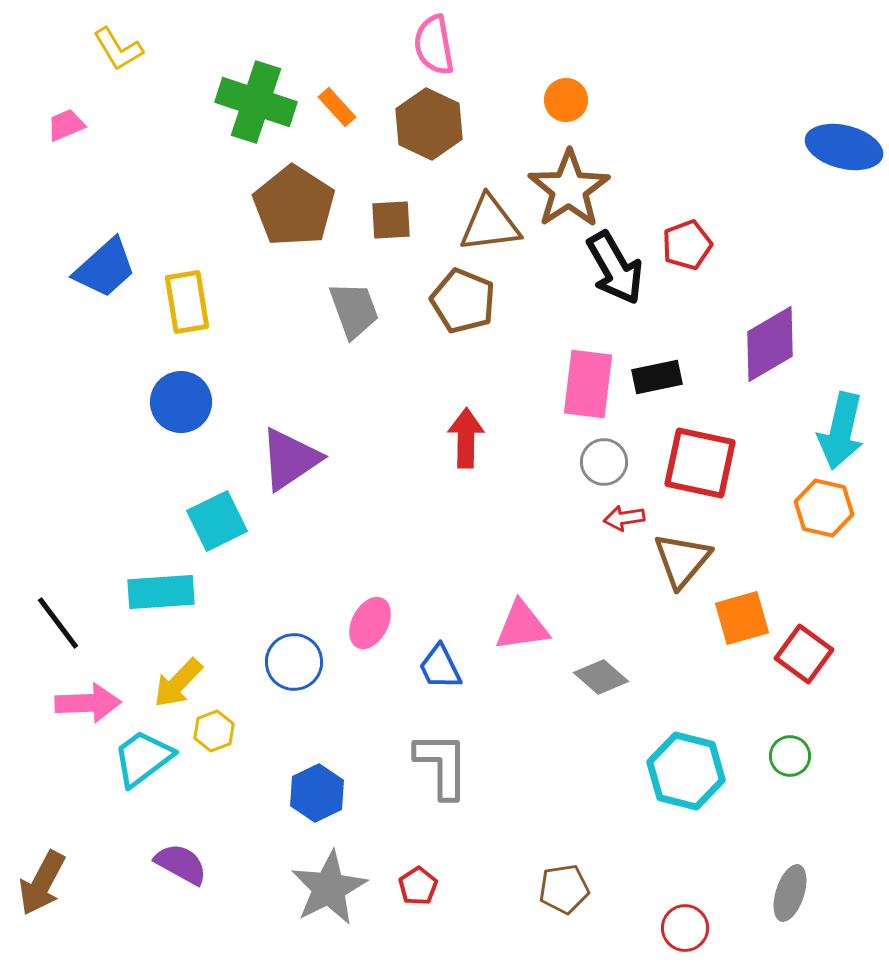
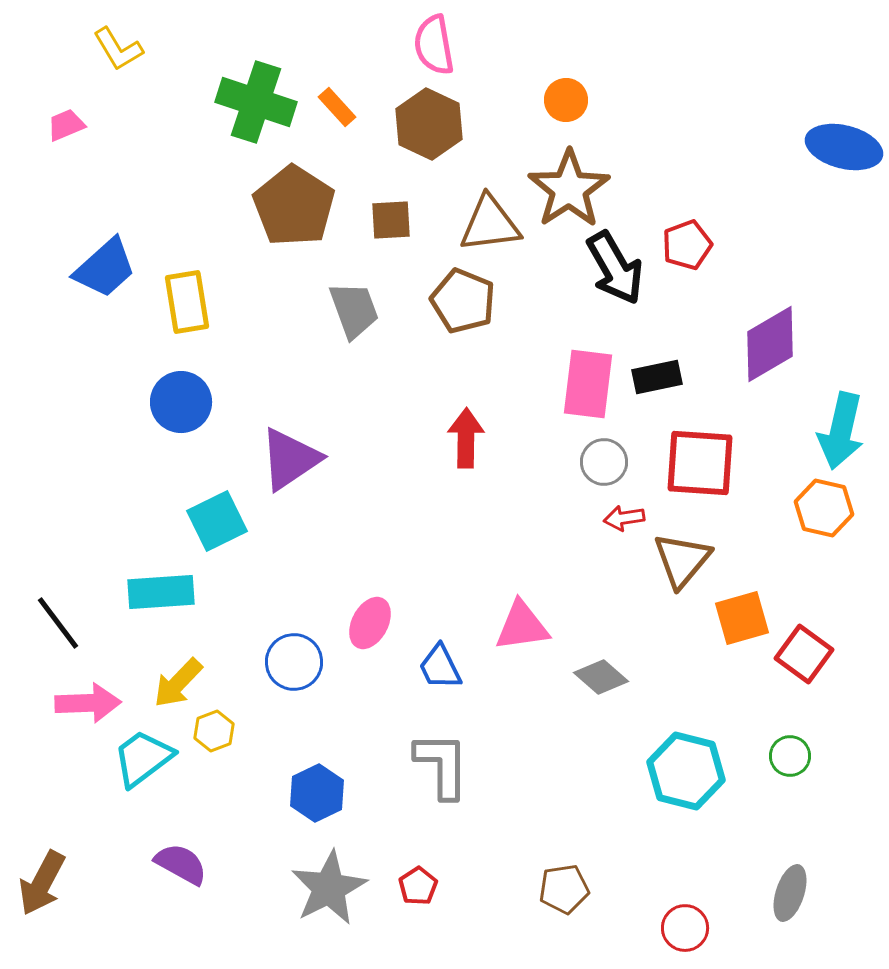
red square at (700, 463): rotated 8 degrees counterclockwise
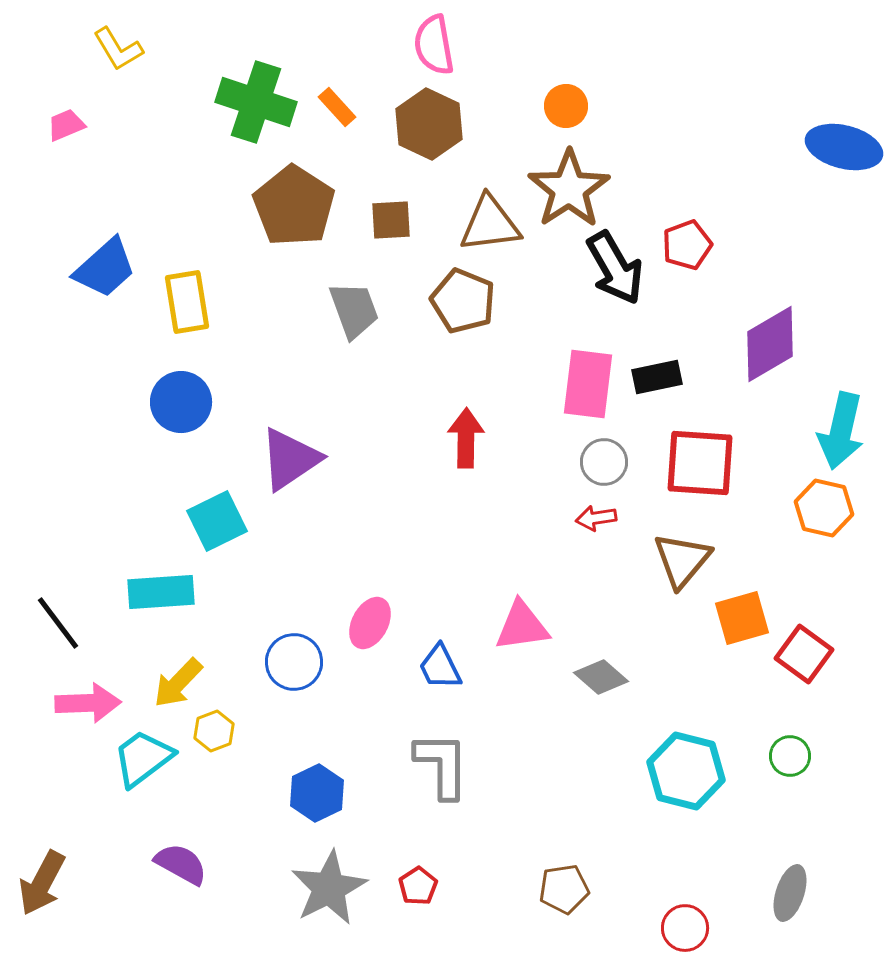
orange circle at (566, 100): moved 6 px down
red arrow at (624, 518): moved 28 px left
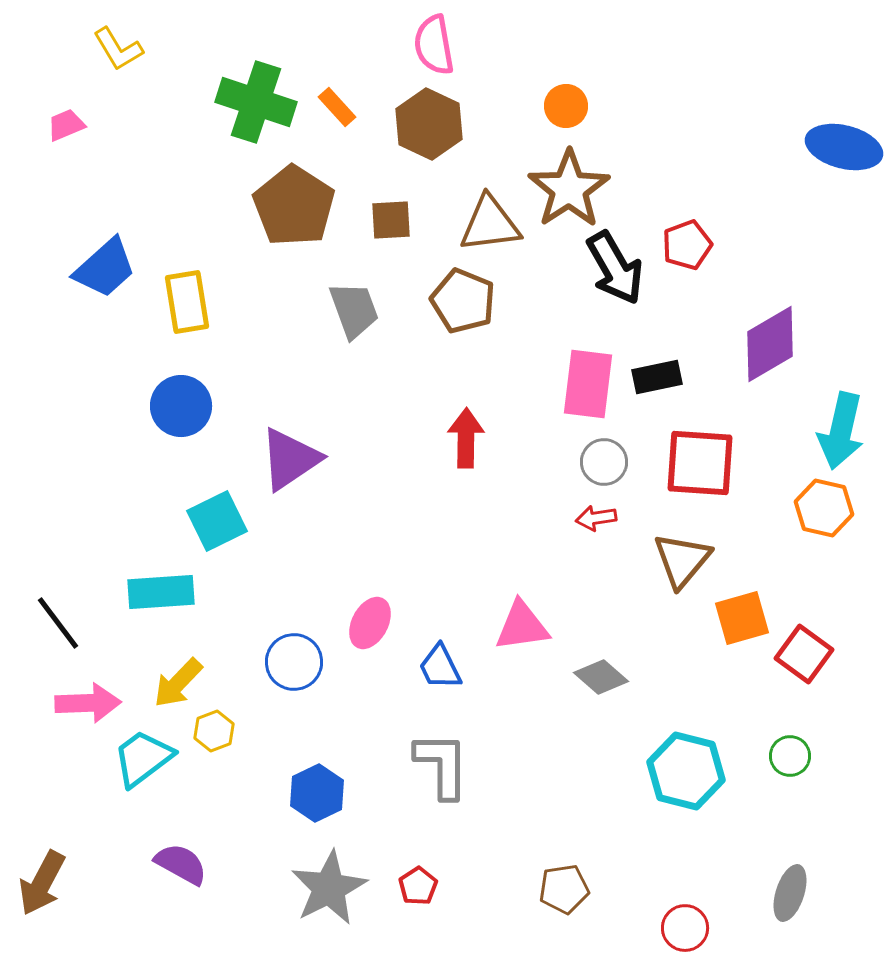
blue circle at (181, 402): moved 4 px down
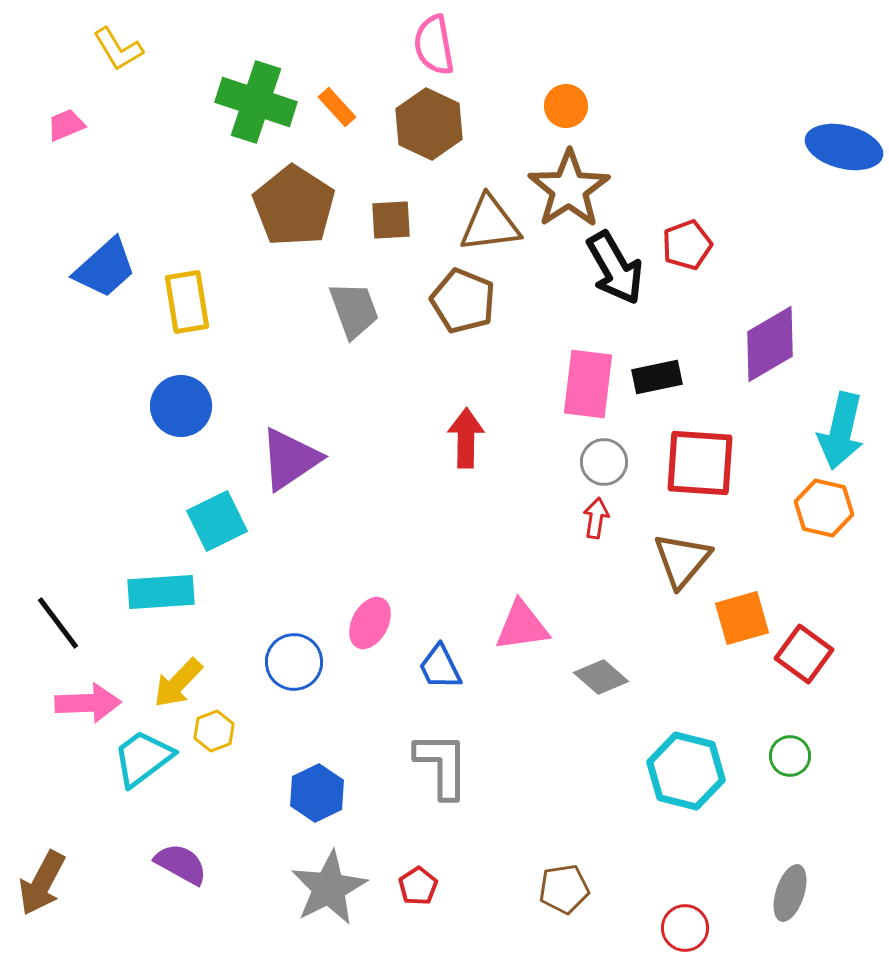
red arrow at (596, 518): rotated 108 degrees clockwise
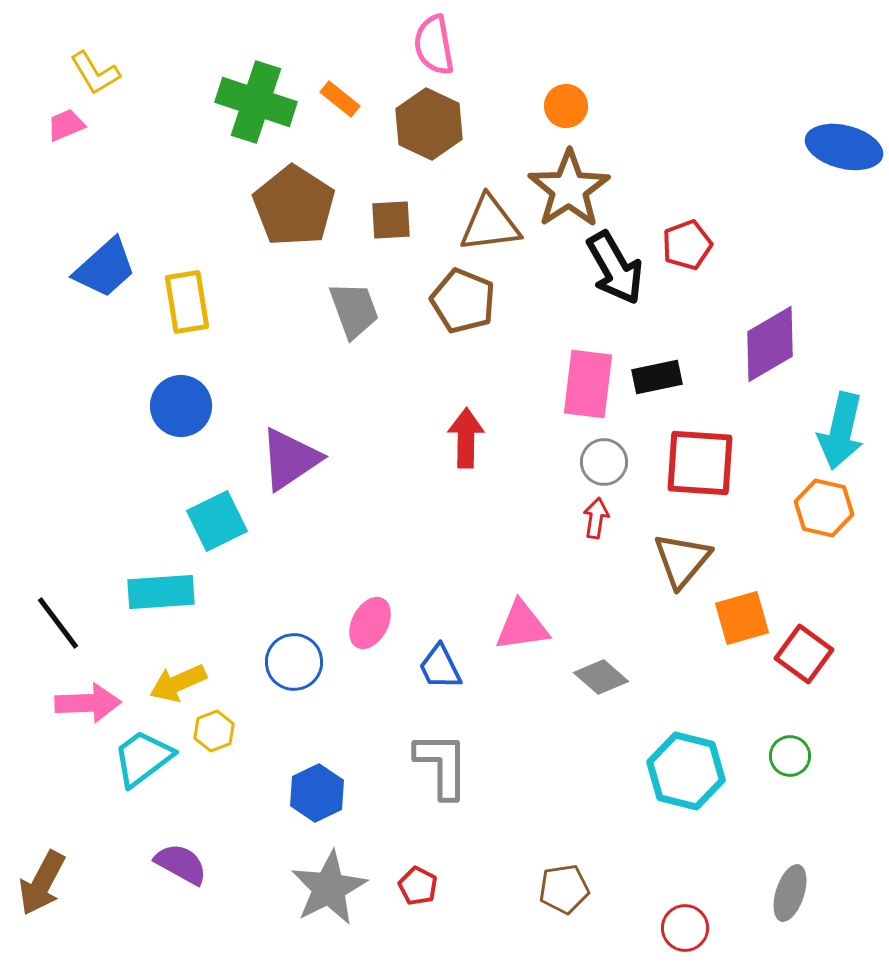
yellow L-shape at (118, 49): moved 23 px left, 24 px down
orange rectangle at (337, 107): moved 3 px right, 8 px up; rotated 9 degrees counterclockwise
yellow arrow at (178, 683): rotated 22 degrees clockwise
red pentagon at (418, 886): rotated 12 degrees counterclockwise
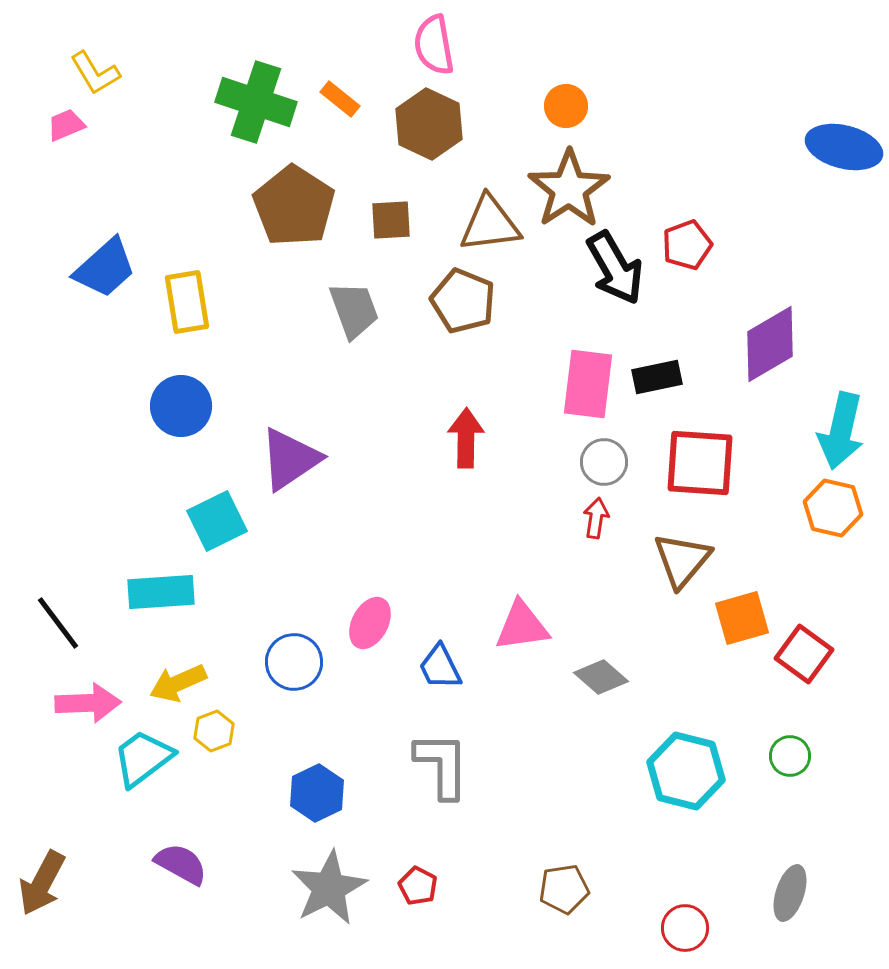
orange hexagon at (824, 508): moved 9 px right
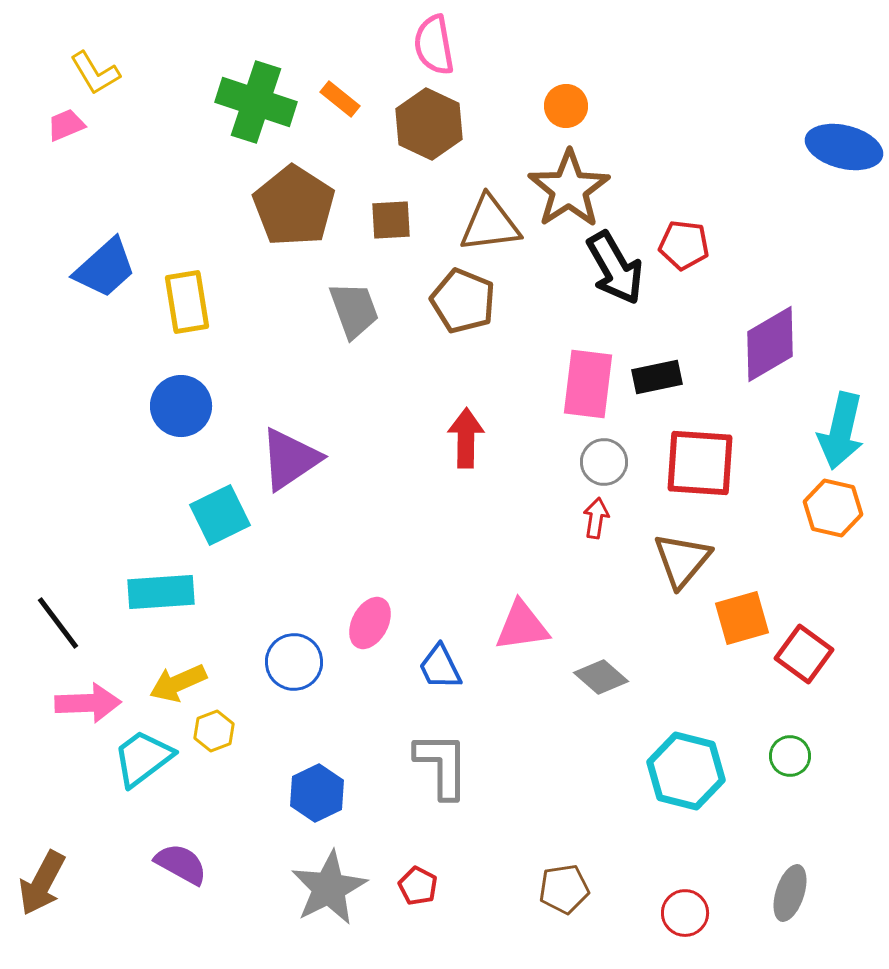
red pentagon at (687, 245): moved 3 px left; rotated 27 degrees clockwise
cyan square at (217, 521): moved 3 px right, 6 px up
red circle at (685, 928): moved 15 px up
